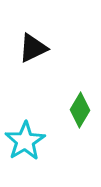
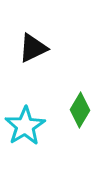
cyan star: moved 15 px up
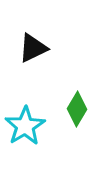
green diamond: moved 3 px left, 1 px up
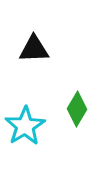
black triangle: moved 1 px right, 1 px down; rotated 24 degrees clockwise
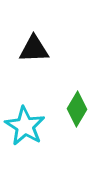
cyan star: rotated 9 degrees counterclockwise
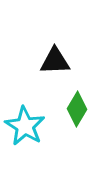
black triangle: moved 21 px right, 12 px down
